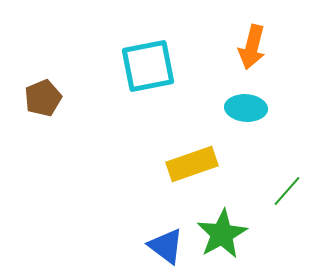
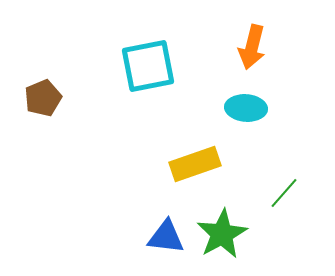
yellow rectangle: moved 3 px right
green line: moved 3 px left, 2 px down
blue triangle: moved 9 px up; rotated 30 degrees counterclockwise
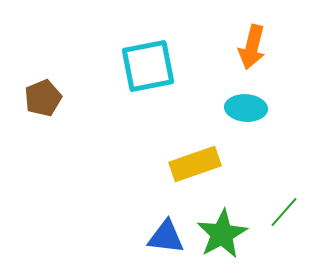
green line: moved 19 px down
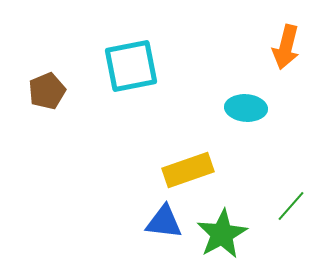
orange arrow: moved 34 px right
cyan square: moved 17 px left
brown pentagon: moved 4 px right, 7 px up
yellow rectangle: moved 7 px left, 6 px down
green line: moved 7 px right, 6 px up
blue triangle: moved 2 px left, 15 px up
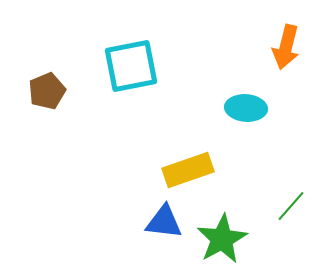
green star: moved 5 px down
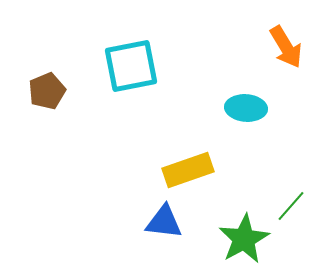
orange arrow: rotated 45 degrees counterclockwise
green star: moved 22 px right
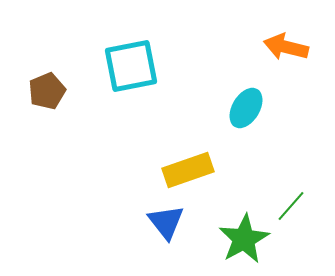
orange arrow: rotated 135 degrees clockwise
cyan ellipse: rotated 63 degrees counterclockwise
blue triangle: moved 2 px right; rotated 45 degrees clockwise
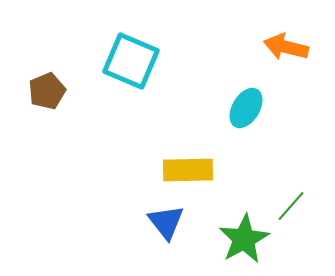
cyan square: moved 5 px up; rotated 34 degrees clockwise
yellow rectangle: rotated 18 degrees clockwise
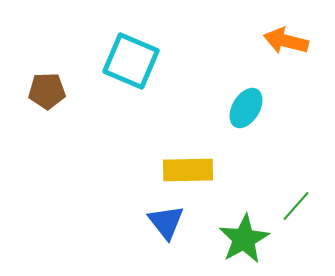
orange arrow: moved 6 px up
brown pentagon: rotated 21 degrees clockwise
green line: moved 5 px right
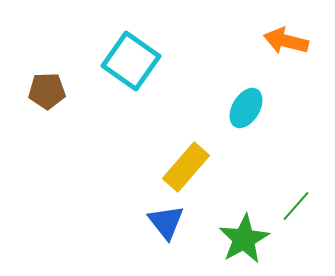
cyan square: rotated 12 degrees clockwise
yellow rectangle: moved 2 px left, 3 px up; rotated 48 degrees counterclockwise
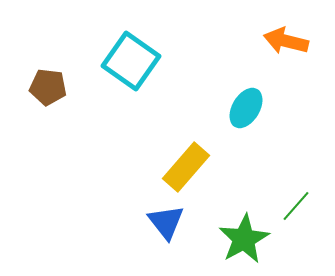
brown pentagon: moved 1 px right, 4 px up; rotated 9 degrees clockwise
